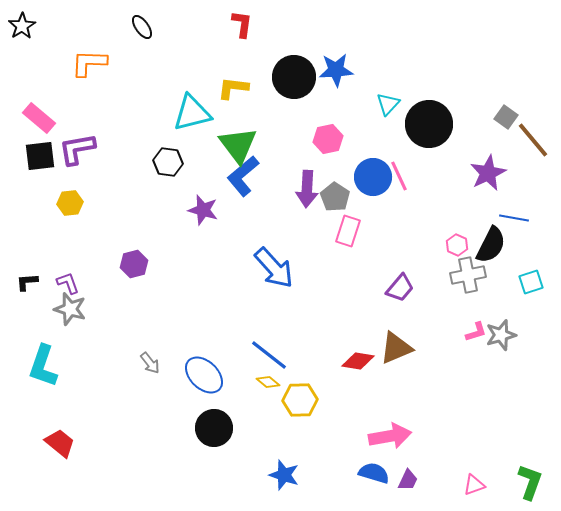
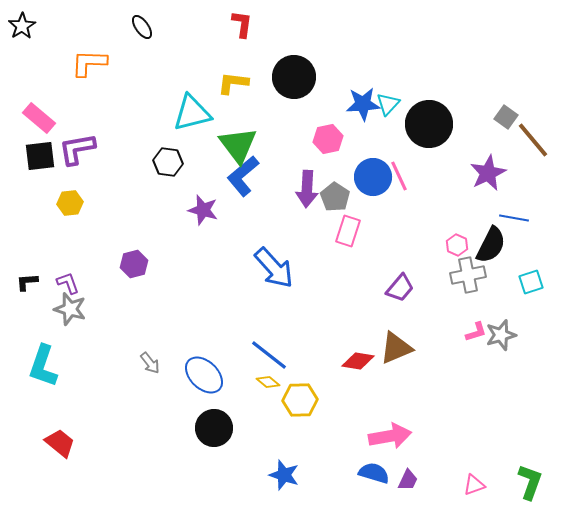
blue star at (336, 70): moved 27 px right, 34 px down
yellow L-shape at (233, 88): moved 5 px up
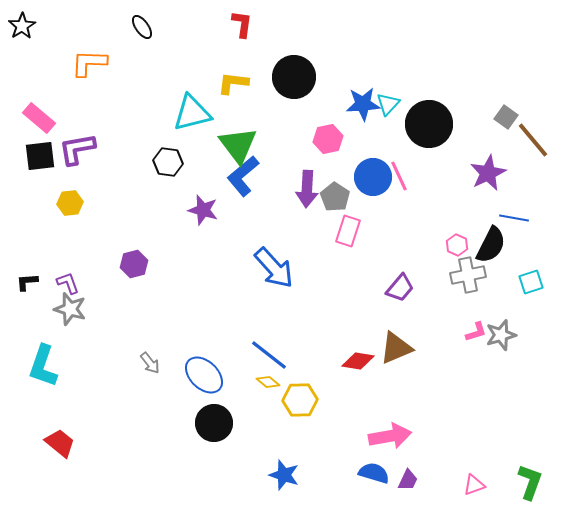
black circle at (214, 428): moved 5 px up
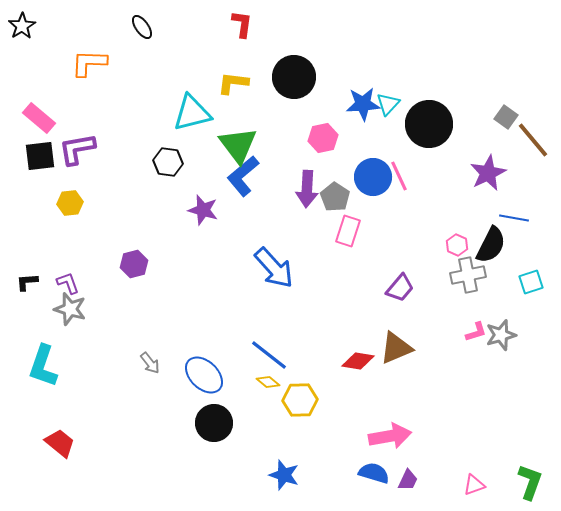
pink hexagon at (328, 139): moved 5 px left, 1 px up
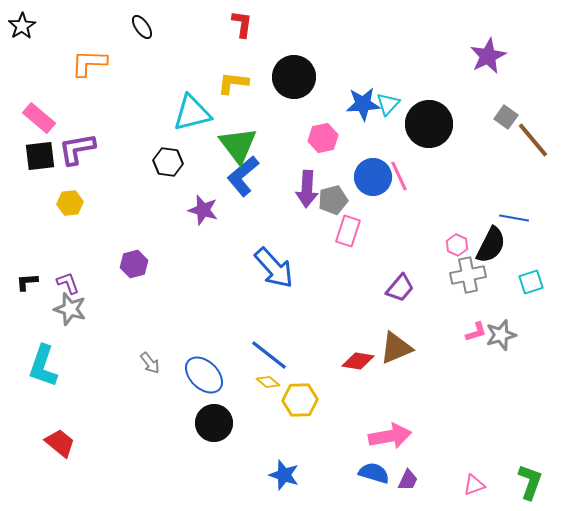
purple star at (488, 173): moved 117 px up
gray pentagon at (335, 197): moved 2 px left, 3 px down; rotated 24 degrees clockwise
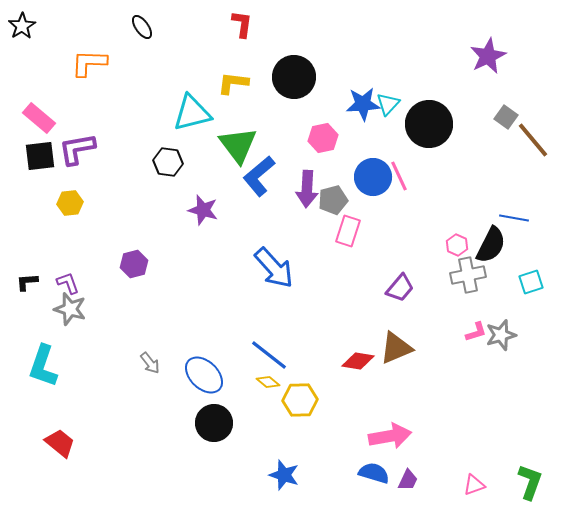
blue L-shape at (243, 176): moved 16 px right
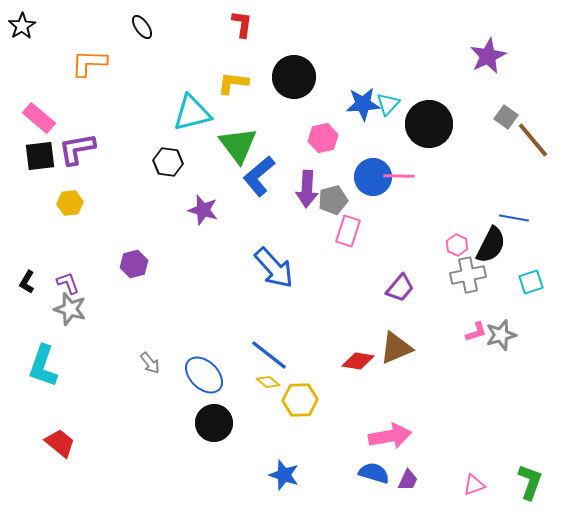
pink line at (399, 176): rotated 64 degrees counterclockwise
black L-shape at (27, 282): rotated 55 degrees counterclockwise
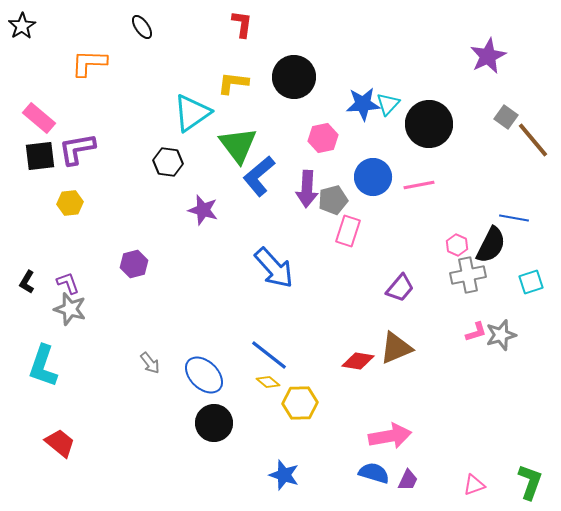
cyan triangle at (192, 113): rotated 21 degrees counterclockwise
pink line at (399, 176): moved 20 px right, 9 px down; rotated 12 degrees counterclockwise
yellow hexagon at (300, 400): moved 3 px down
